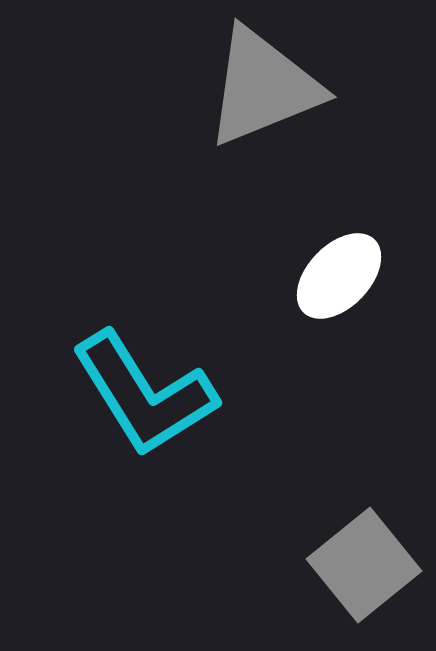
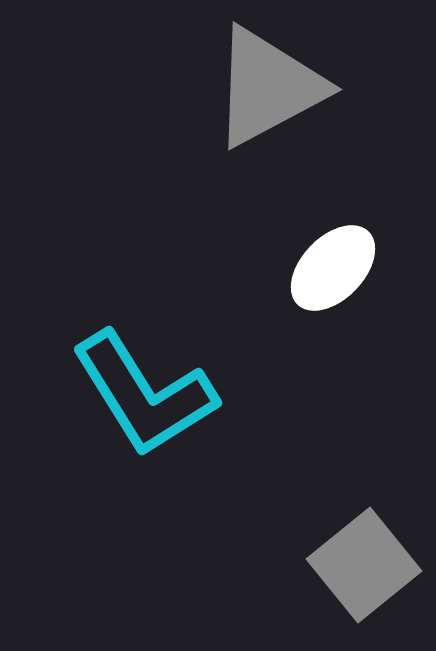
gray triangle: moved 5 px right; rotated 6 degrees counterclockwise
white ellipse: moved 6 px left, 8 px up
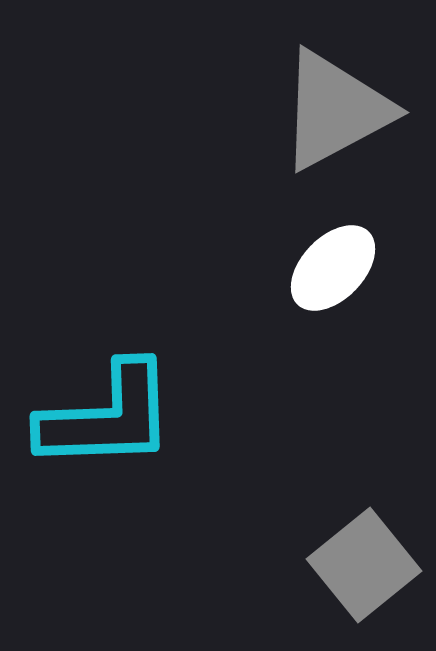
gray triangle: moved 67 px right, 23 px down
cyan L-shape: moved 37 px left, 23 px down; rotated 60 degrees counterclockwise
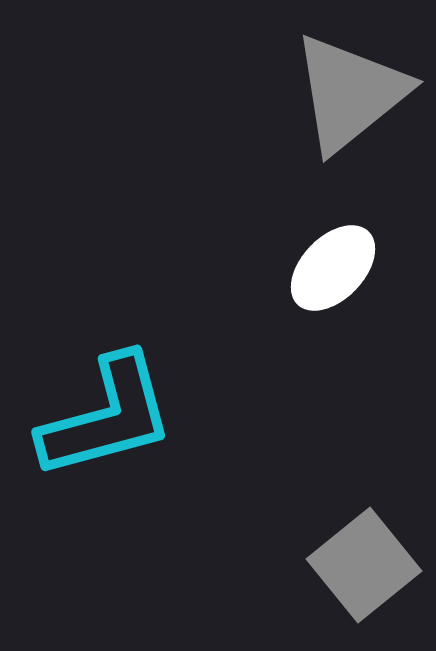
gray triangle: moved 15 px right, 17 px up; rotated 11 degrees counterclockwise
cyan L-shape: rotated 13 degrees counterclockwise
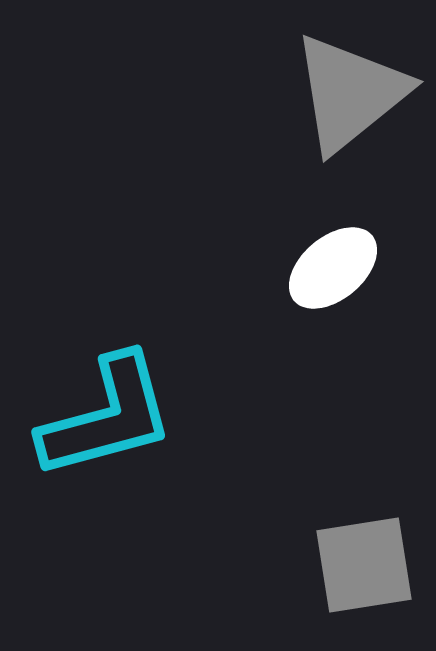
white ellipse: rotated 6 degrees clockwise
gray square: rotated 30 degrees clockwise
